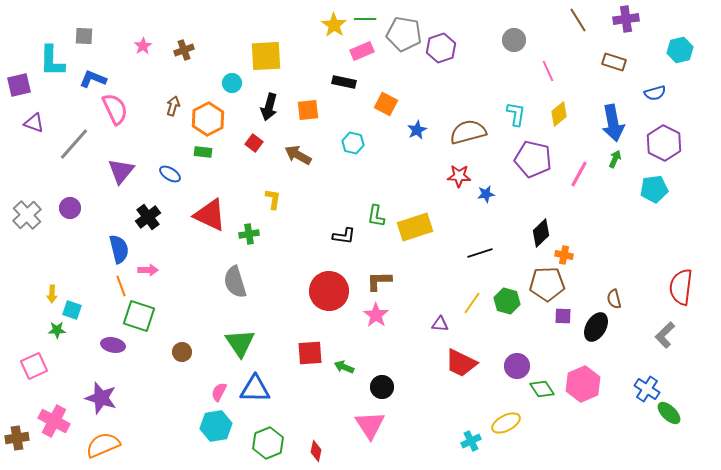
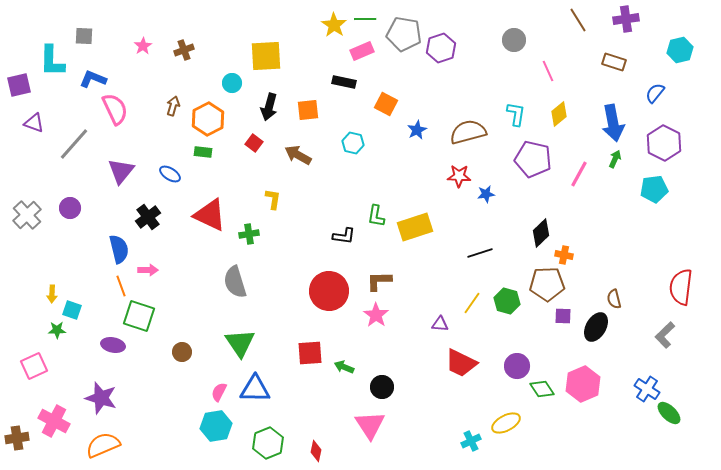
blue semicircle at (655, 93): rotated 145 degrees clockwise
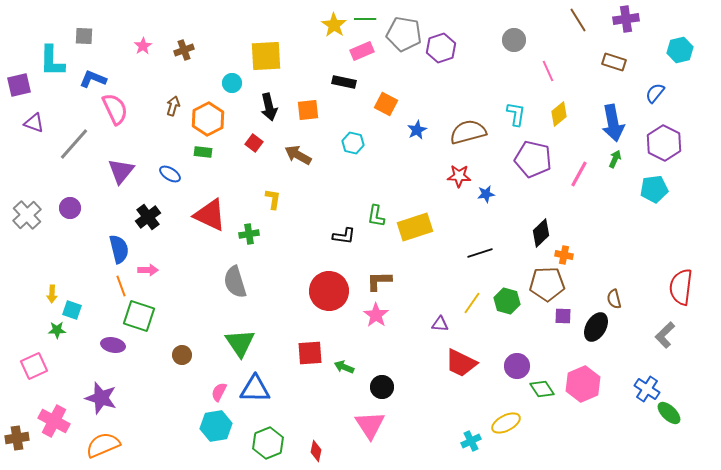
black arrow at (269, 107): rotated 28 degrees counterclockwise
brown circle at (182, 352): moved 3 px down
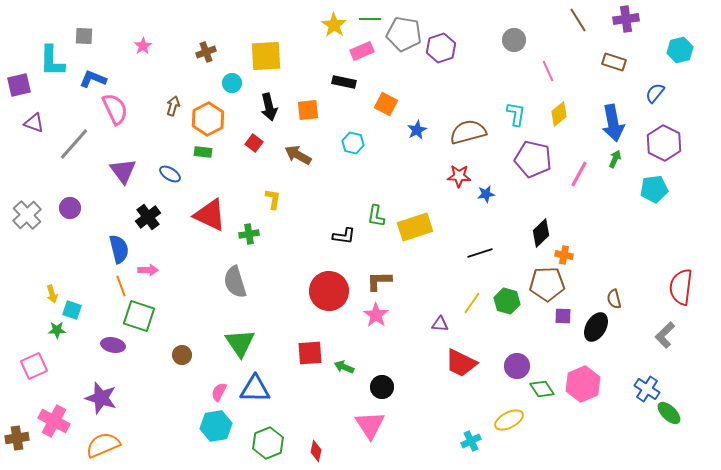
green line at (365, 19): moved 5 px right
brown cross at (184, 50): moved 22 px right, 2 px down
purple triangle at (121, 171): moved 2 px right; rotated 16 degrees counterclockwise
yellow arrow at (52, 294): rotated 18 degrees counterclockwise
yellow ellipse at (506, 423): moved 3 px right, 3 px up
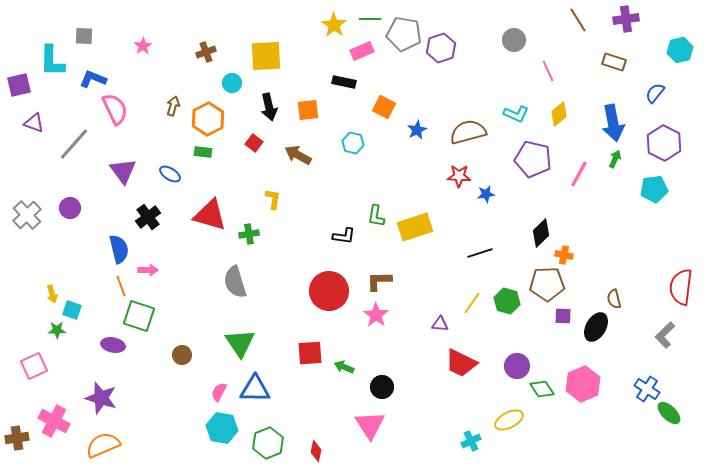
orange square at (386, 104): moved 2 px left, 3 px down
cyan L-shape at (516, 114): rotated 105 degrees clockwise
red triangle at (210, 215): rotated 9 degrees counterclockwise
cyan hexagon at (216, 426): moved 6 px right, 2 px down; rotated 20 degrees clockwise
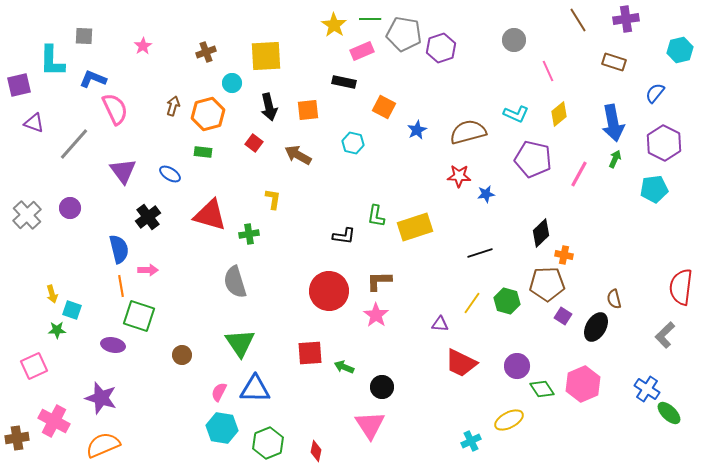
orange hexagon at (208, 119): moved 5 px up; rotated 12 degrees clockwise
orange line at (121, 286): rotated 10 degrees clockwise
purple square at (563, 316): rotated 30 degrees clockwise
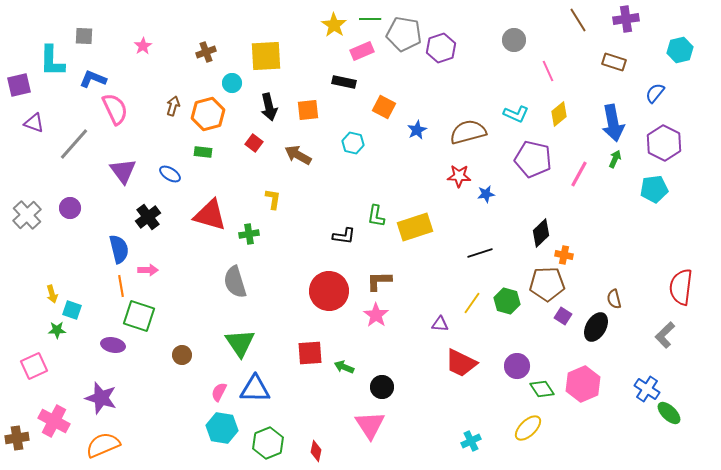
yellow ellipse at (509, 420): moved 19 px right, 8 px down; rotated 16 degrees counterclockwise
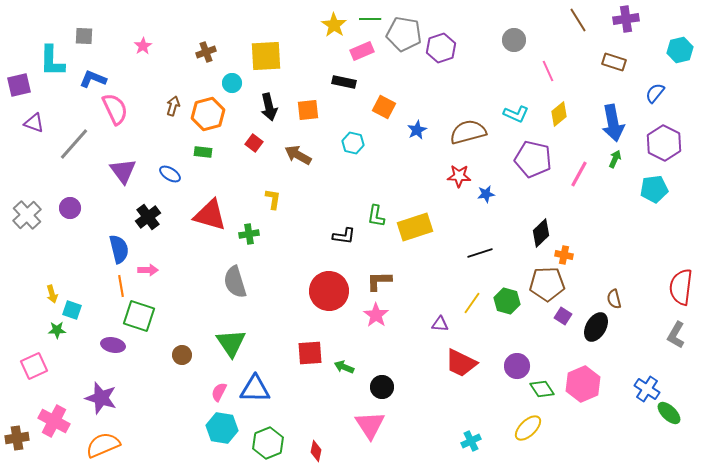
gray L-shape at (665, 335): moved 11 px right; rotated 16 degrees counterclockwise
green triangle at (240, 343): moved 9 px left
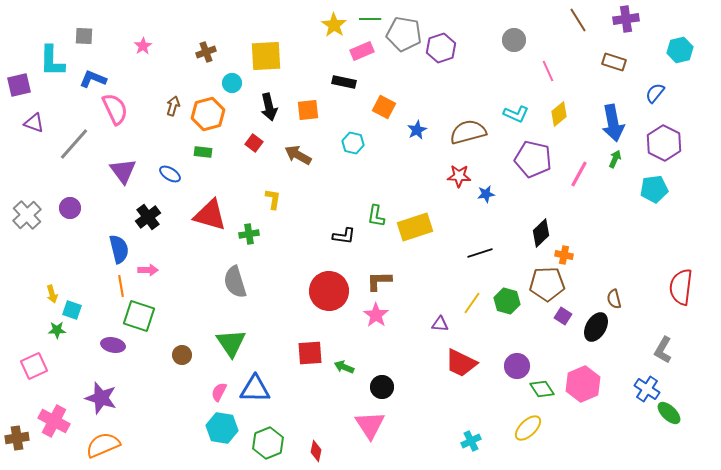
gray L-shape at (676, 335): moved 13 px left, 15 px down
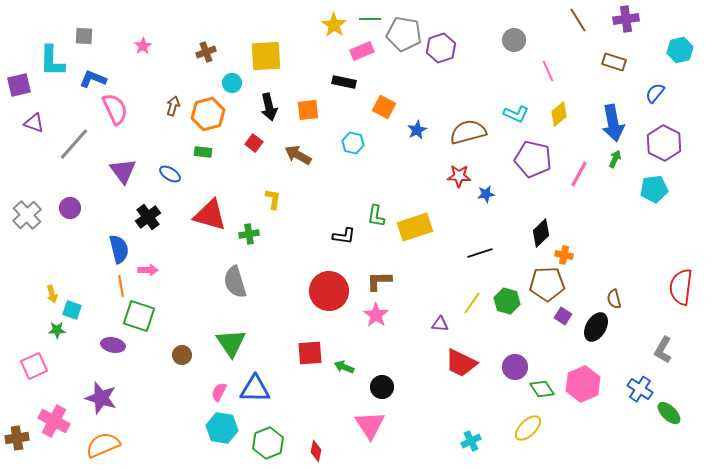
purple circle at (517, 366): moved 2 px left, 1 px down
blue cross at (647, 389): moved 7 px left
